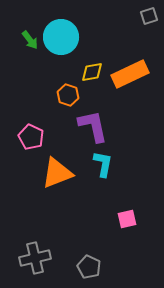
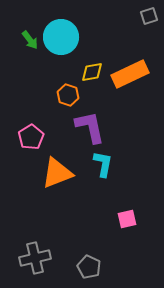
purple L-shape: moved 3 px left, 1 px down
pink pentagon: rotated 15 degrees clockwise
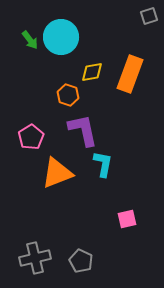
orange rectangle: rotated 45 degrees counterclockwise
purple L-shape: moved 7 px left, 3 px down
gray pentagon: moved 8 px left, 6 px up
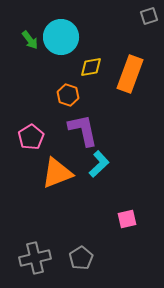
yellow diamond: moved 1 px left, 5 px up
cyan L-shape: moved 4 px left; rotated 36 degrees clockwise
gray pentagon: moved 3 px up; rotated 15 degrees clockwise
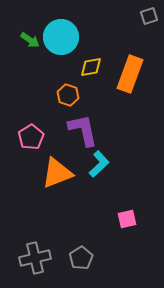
green arrow: rotated 18 degrees counterclockwise
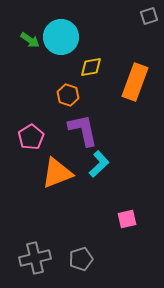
orange rectangle: moved 5 px right, 8 px down
gray pentagon: moved 1 px down; rotated 15 degrees clockwise
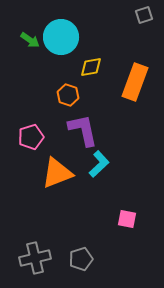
gray square: moved 5 px left, 1 px up
pink pentagon: rotated 15 degrees clockwise
pink square: rotated 24 degrees clockwise
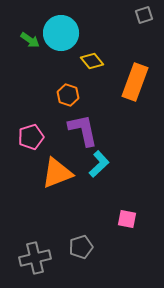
cyan circle: moved 4 px up
yellow diamond: moved 1 px right, 6 px up; rotated 60 degrees clockwise
gray pentagon: moved 12 px up
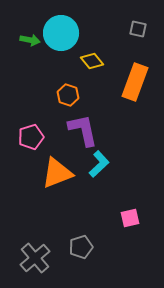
gray square: moved 6 px left, 14 px down; rotated 30 degrees clockwise
green arrow: rotated 24 degrees counterclockwise
pink square: moved 3 px right, 1 px up; rotated 24 degrees counterclockwise
gray cross: rotated 28 degrees counterclockwise
